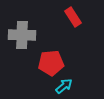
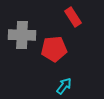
red pentagon: moved 3 px right, 14 px up
cyan arrow: rotated 12 degrees counterclockwise
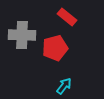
red rectangle: moved 6 px left; rotated 18 degrees counterclockwise
red pentagon: moved 1 px right, 1 px up; rotated 10 degrees counterclockwise
